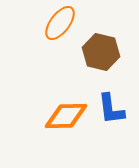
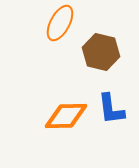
orange ellipse: rotated 9 degrees counterclockwise
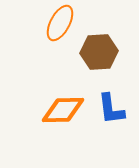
brown hexagon: moved 2 px left; rotated 18 degrees counterclockwise
orange diamond: moved 3 px left, 6 px up
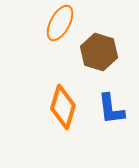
brown hexagon: rotated 21 degrees clockwise
orange diamond: moved 3 px up; rotated 72 degrees counterclockwise
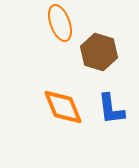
orange ellipse: rotated 48 degrees counterclockwise
orange diamond: rotated 39 degrees counterclockwise
